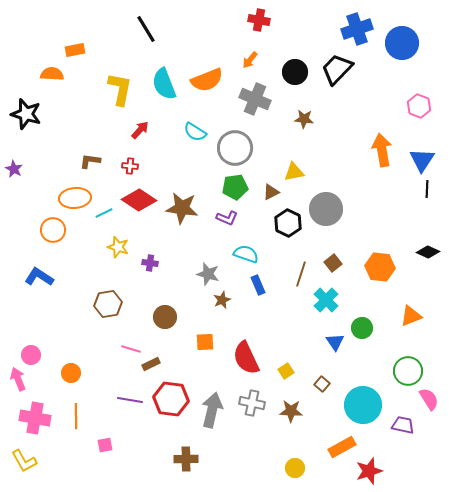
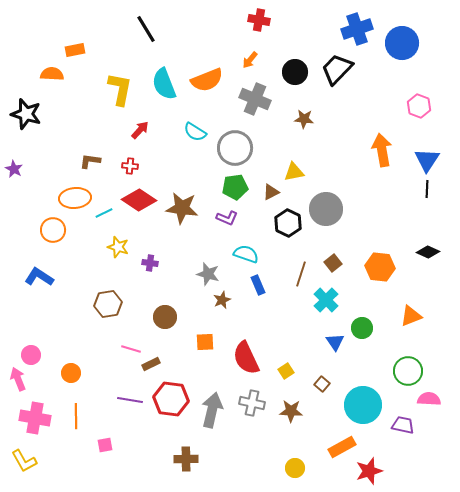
blue triangle at (422, 160): moved 5 px right
pink semicircle at (429, 399): rotated 55 degrees counterclockwise
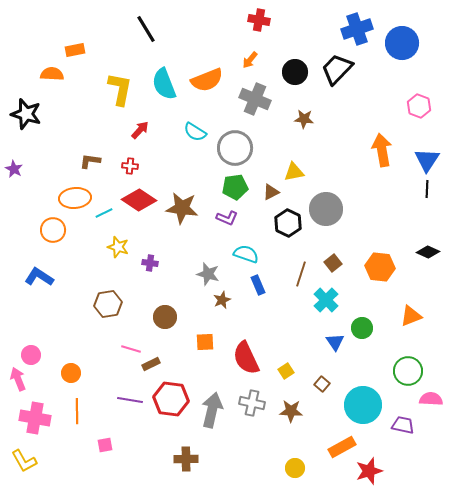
pink semicircle at (429, 399): moved 2 px right
orange line at (76, 416): moved 1 px right, 5 px up
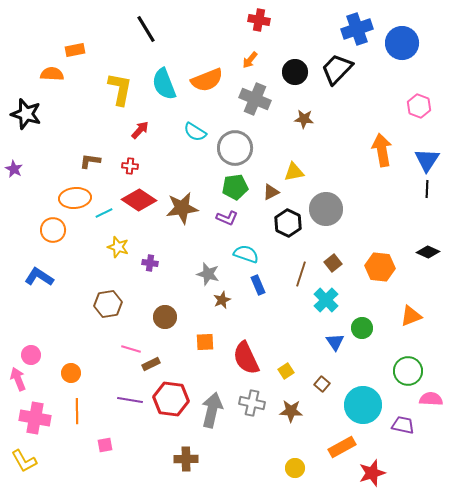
brown star at (182, 208): rotated 16 degrees counterclockwise
red star at (369, 471): moved 3 px right, 2 px down
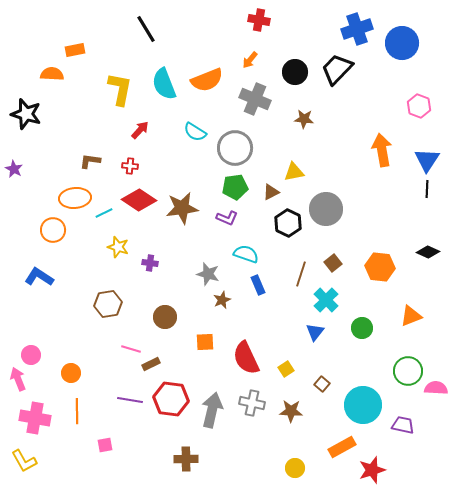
blue triangle at (335, 342): moved 20 px left, 10 px up; rotated 12 degrees clockwise
yellow square at (286, 371): moved 2 px up
pink semicircle at (431, 399): moved 5 px right, 11 px up
red star at (372, 473): moved 3 px up
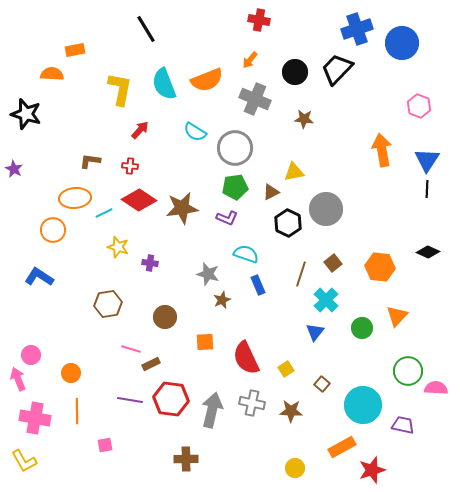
orange triangle at (411, 316): moved 14 px left; rotated 25 degrees counterclockwise
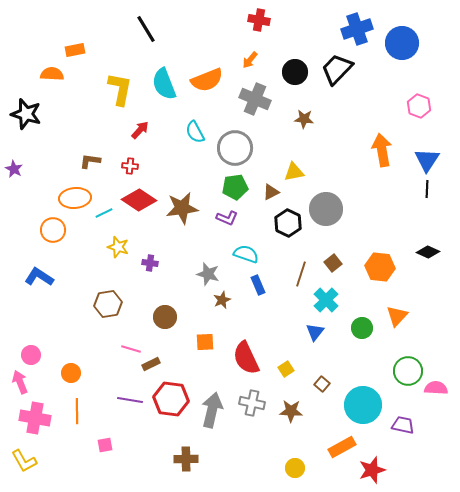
cyan semicircle at (195, 132): rotated 30 degrees clockwise
pink arrow at (18, 379): moved 2 px right, 3 px down
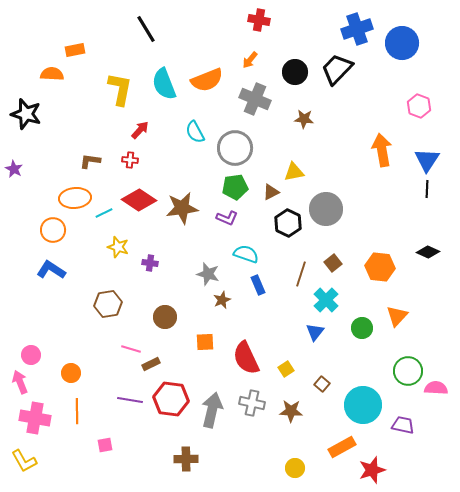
red cross at (130, 166): moved 6 px up
blue L-shape at (39, 277): moved 12 px right, 7 px up
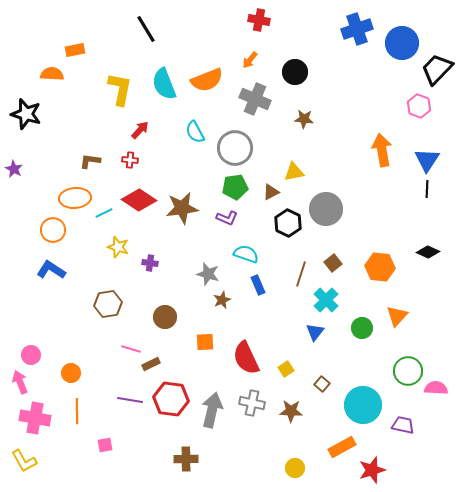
black trapezoid at (337, 69): moved 100 px right
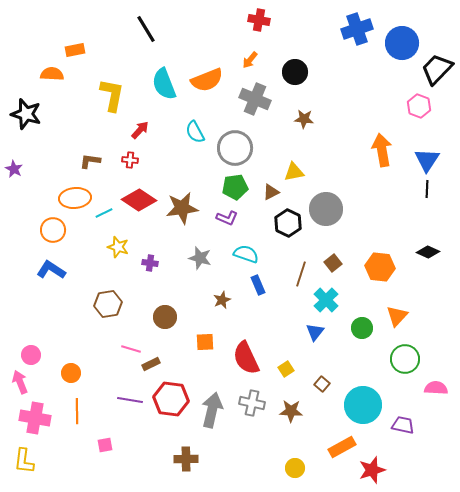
yellow L-shape at (120, 89): moved 8 px left, 6 px down
gray star at (208, 274): moved 8 px left, 16 px up
green circle at (408, 371): moved 3 px left, 12 px up
yellow L-shape at (24, 461): rotated 36 degrees clockwise
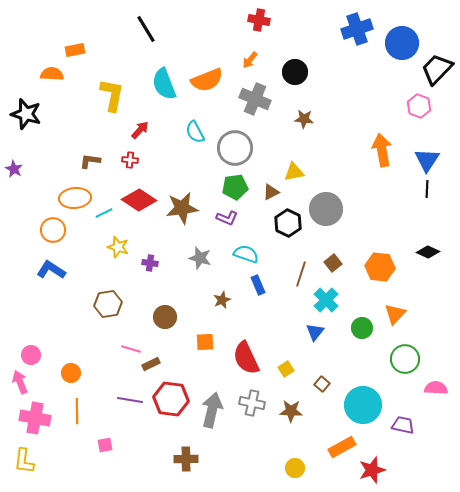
orange triangle at (397, 316): moved 2 px left, 2 px up
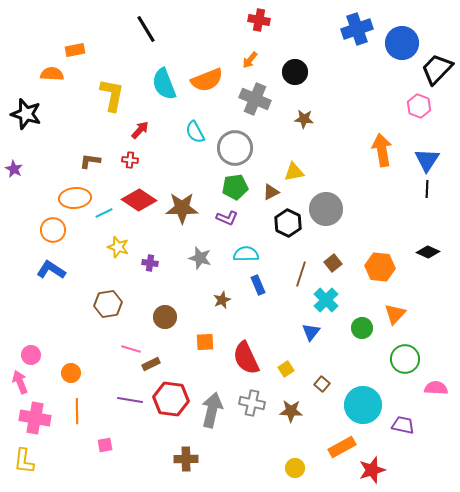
brown star at (182, 208): rotated 8 degrees clockwise
cyan semicircle at (246, 254): rotated 20 degrees counterclockwise
blue triangle at (315, 332): moved 4 px left
